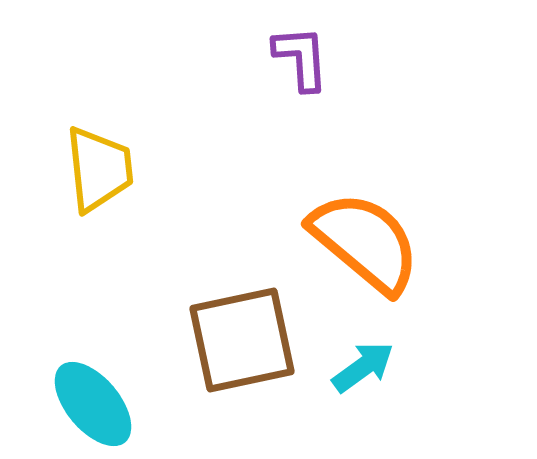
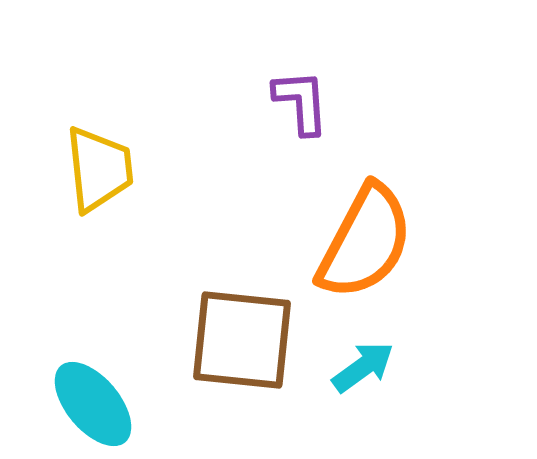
purple L-shape: moved 44 px down
orange semicircle: rotated 78 degrees clockwise
brown square: rotated 18 degrees clockwise
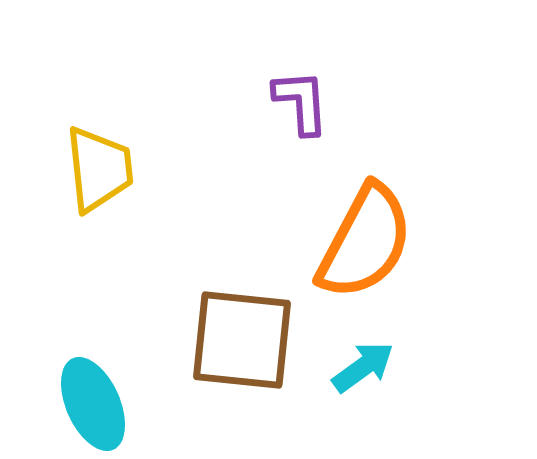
cyan ellipse: rotated 16 degrees clockwise
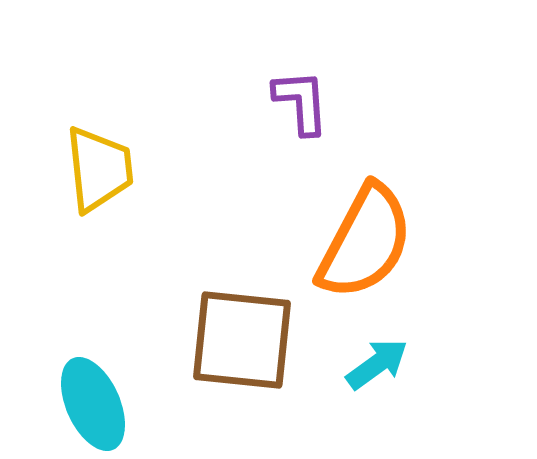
cyan arrow: moved 14 px right, 3 px up
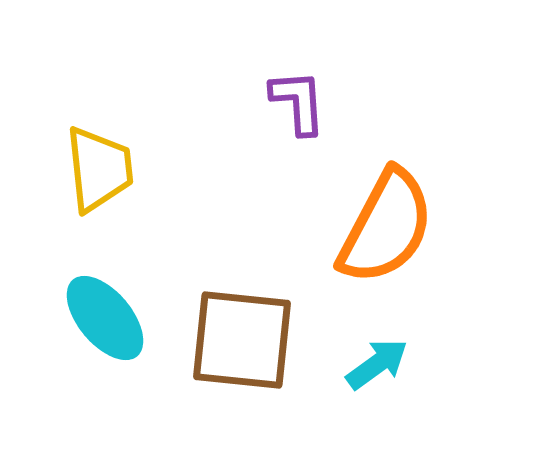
purple L-shape: moved 3 px left
orange semicircle: moved 21 px right, 15 px up
cyan ellipse: moved 12 px right, 86 px up; rotated 16 degrees counterclockwise
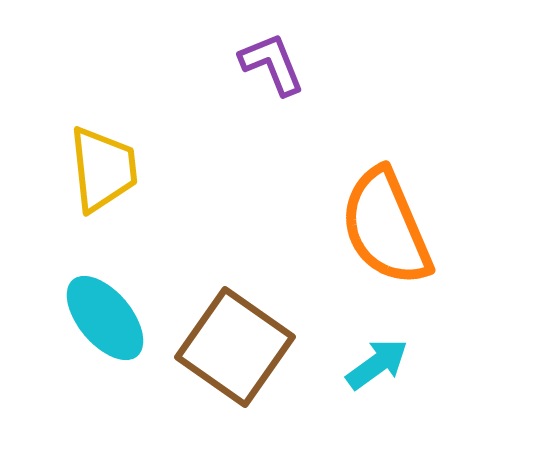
purple L-shape: moved 26 px left, 38 px up; rotated 18 degrees counterclockwise
yellow trapezoid: moved 4 px right
orange semicircle: rotated 129 degrees clockwise
brown square: moved 7 px left, 7 px down; rotated 29 degrees clockwise
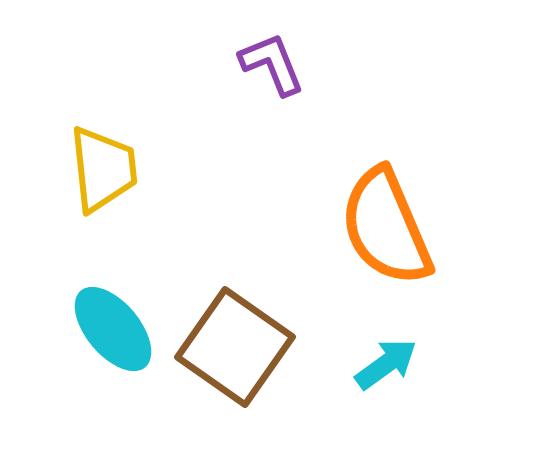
cyan ellipse: moved 8 px right, 11 px down
cyan arrow: moved 9 px right
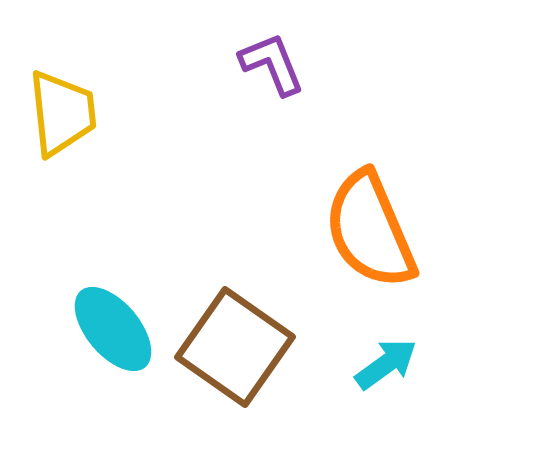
yellow trapezoid: moved 41 px left, 56 px up
orange semicircle: moved 16 px left, 3 px down
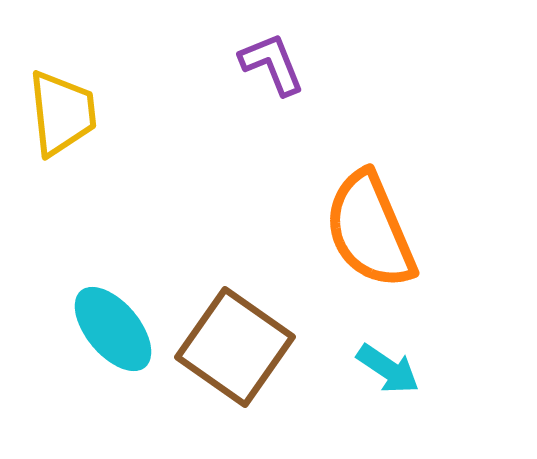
cyan arrow: moved 2 px right, 5 px down; rotated 70 degrees clockwise
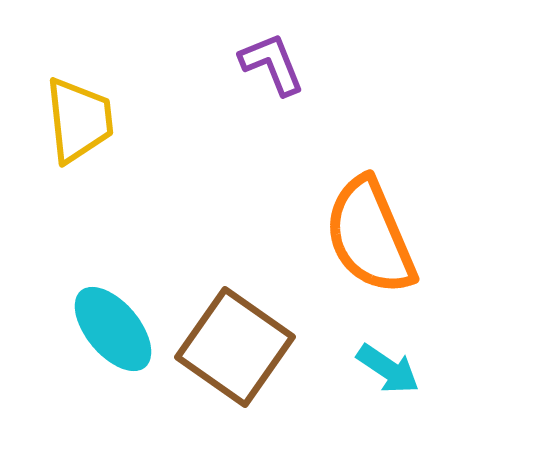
yellow trapezoid: moved 17 px right, 7 px down
orange semicircle: moved 6 px down
